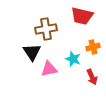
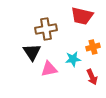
cyan star: rotated 28 degrees counterclockwise
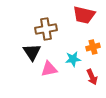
red trapezoid: moved 2 px right, 1 px up
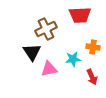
red trapezoid: moved 4 px left; rotated 15 degrees counterclockwise
brown cross: rotated 15 degrees counterclockwise
orange cross: rotated 24 degrees clockwise
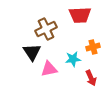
orange cross: rotated 24 degrees counterclockwise
red arrow: moved 1 px left, 1 px down
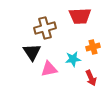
red trapezoid: moved 1 px down
brown cross: moved 1 px left, 1 px up; rotated 10 degrees clockwise
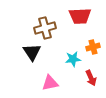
pink triangle: moved 1 px right, 14 px down
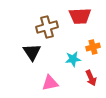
brown cross: moved 2 px right, 1 px up
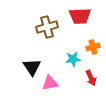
black triangle: moved 15 px down
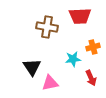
brown cross: rotated 25 degrees clockwise
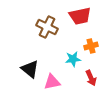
red trapezoid: rotated 10 degrees counterclockwise
brown cross: rotated 15 degrees clockwise
orange cross: moved 2 px left, 1 px up
black triangle: moved 2 px left, 2 px down; rotated 18 degrees counterclockwise
pink triangle: moved 2 px right, 1 px up
